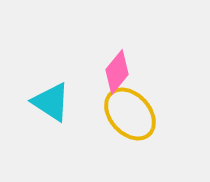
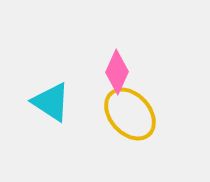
pink diamond: rotated 15 degrees counterclockwise
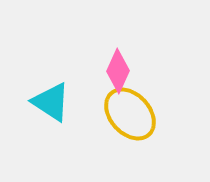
pink diamond: moved 1 px right, 1 px up
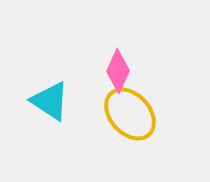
cyan triangle: moved 1 px left, 1 px up
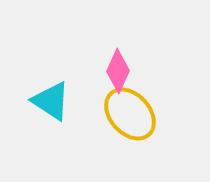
cyan triangle: moved 1 px right
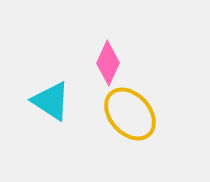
pink diamond: moved 10 px left, 8 px up
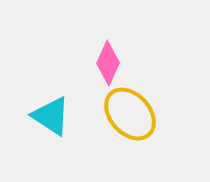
cyan triangle: moved 15 px down
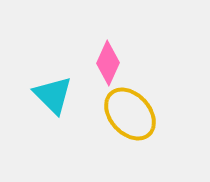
cyan triangle: moved 2 px right, 21 px up; rotated 12 degrees clockwise
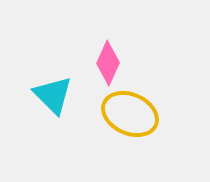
yellow ellipse: rotated 24 degrees counterclockwise
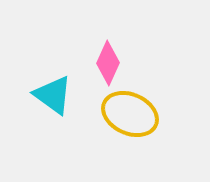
cyan triangle: rotated 9 degrees counterclockwise
